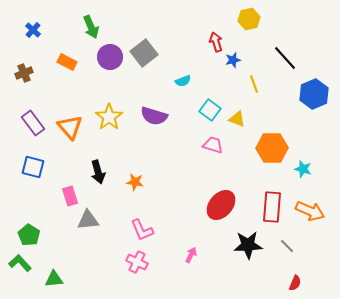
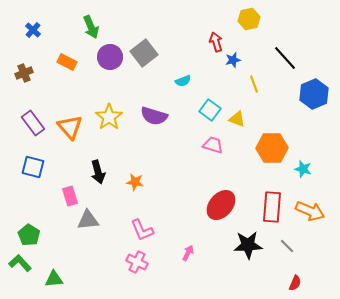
pink arrow: moved 3 px left, 2 px up
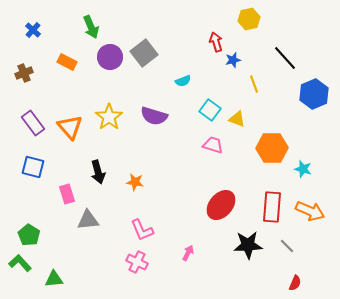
pink rectangle: moved 3 px left, 2 px up
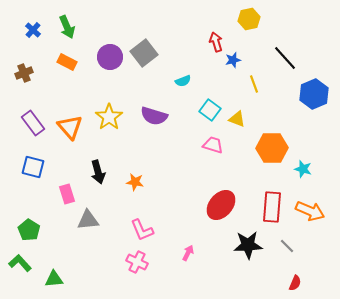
green arrow: moved 24 px left
green pentagon: moved 5 px up
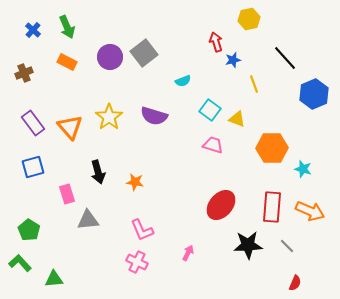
blue square: rotated 30 degrees counterclockwise
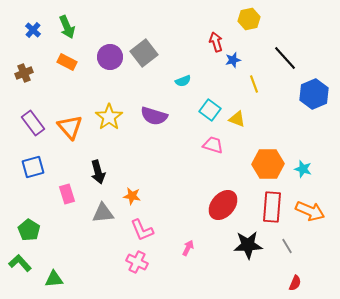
orange hexagon: moved 4 px left, 16 px down
orange star: moved 3 px left, 14 px down
red ellipse: moved 2 px right
gray triangle: moved 15 px right, 7 px up
gray line: rotated 14 degrees clockwise
pink arrow: moved 5 px up
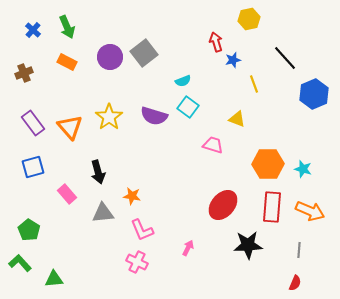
cyan square: moved 22 px left, 3 px up
pink rectangle: rotated 24 degrees counterclockwise
gray line: moved 12 px right, 4 px down; rotated 35 degrees clockwise
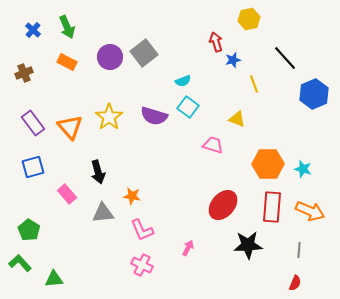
pink cross: moved 5 px right, 3 px down
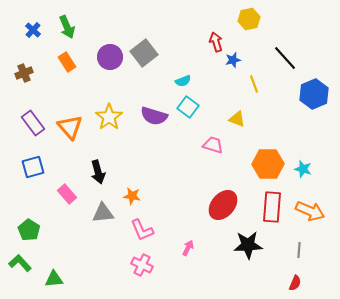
orange rectangle: rotated 30 degrees clockwise
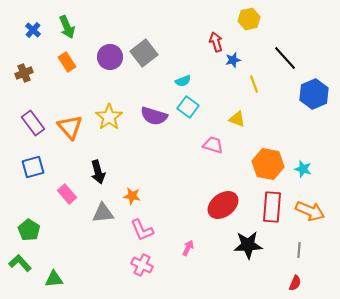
orange hexagon: rotated 12 degrees clockwise
red ellipse: rotated 12 degrees clockwise
